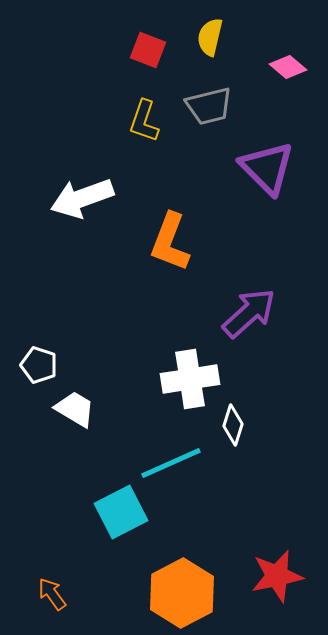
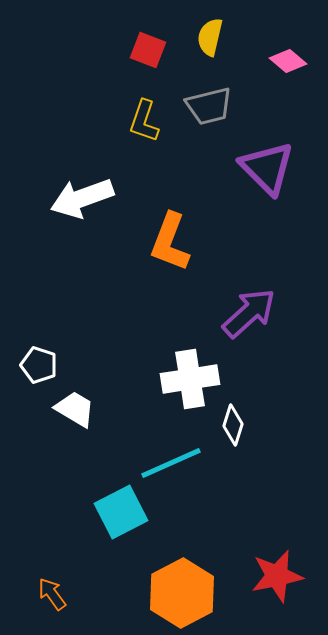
pink diamond: moved 6 px up
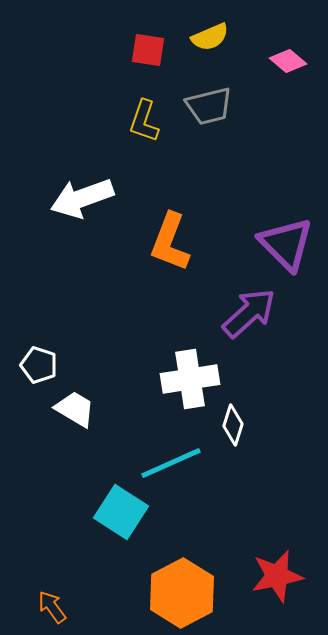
yellow semicircle: rotated 126 degrees counterclockwise
red square: rotated 12 degrees counterclockwise
purple triangle: moved 19 px right, 76 px down
cyan square: rotated 30 degrees counterclockwise
orange arrow: moved 13 px down
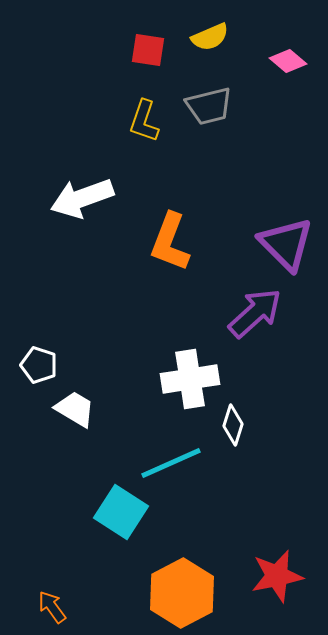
purple arrow: moved 6 px right
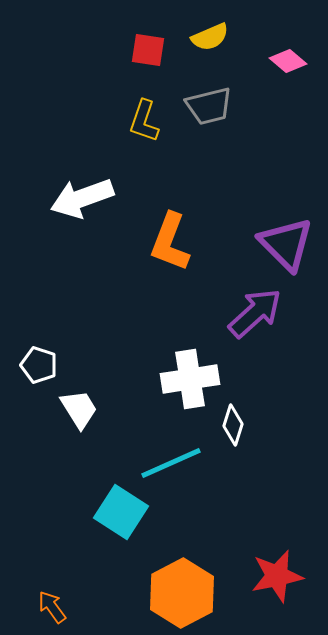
white trapezoid: moved 4 px right; rotated 27 degrees clockwise
